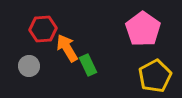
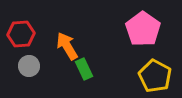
red hexagon: moved 22 px left, 5 px down
orange arrow: moved 2 px up
green rectangle: moved 4 px left, 4 px down
yellow pentagon: rotated 16 degrees counterclockwise
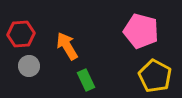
pink pentagon: moved 2 px left, 2 px down; rotated 20 degrees counterclockwise
green rectangle: moved 2 px right, 11 px down
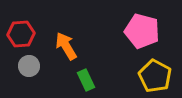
pink pentagon: moved 1 px right
orange arrow: moved 1 px left
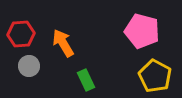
orange arrow: moved 3 px left, 3 px up
